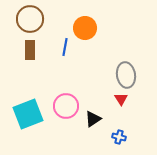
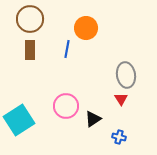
orange circle: moved 1 px right
blue line: moved 2 px right, 2 px down
cyan square: moved 9 px left, 6 px down; rotated 12 degrees counterclockwise
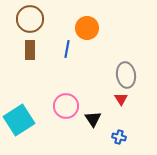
orange circle: moved 1 px right
black triangle: rotated 30 degrees counterclockwise
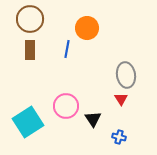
cyan square: moved 9 px right, 2 px down
